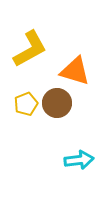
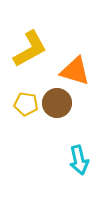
yellow pentagon: rotated 30 degrees clockwise
cyan arrow: rotated 84 degrees clockwise
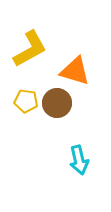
yellow pentagon: moved 3 px up
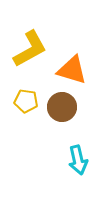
orange triangle: moved 3 px left, 1 px up
brown circle: moved 5 px right, 4 px down
cyan arrow: moved 1 px left
